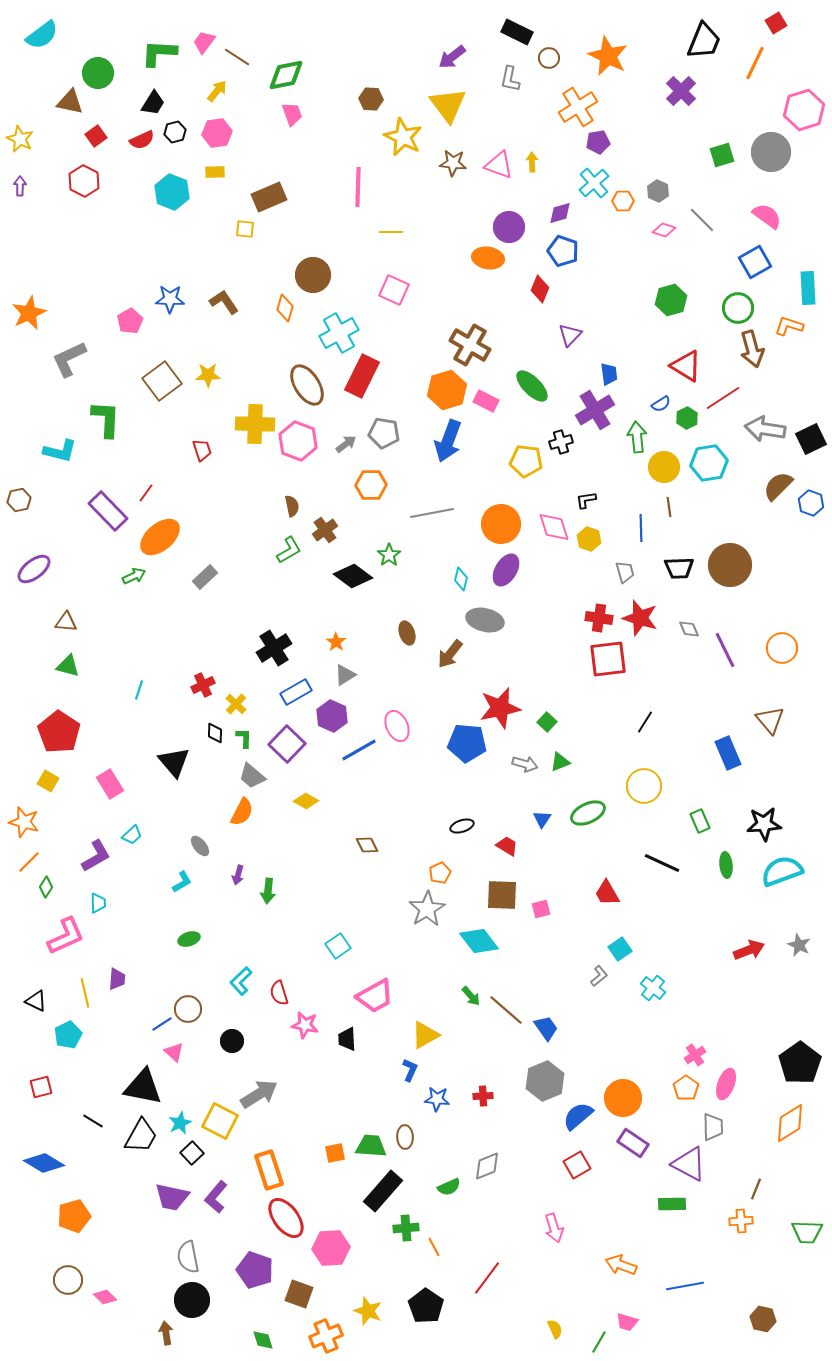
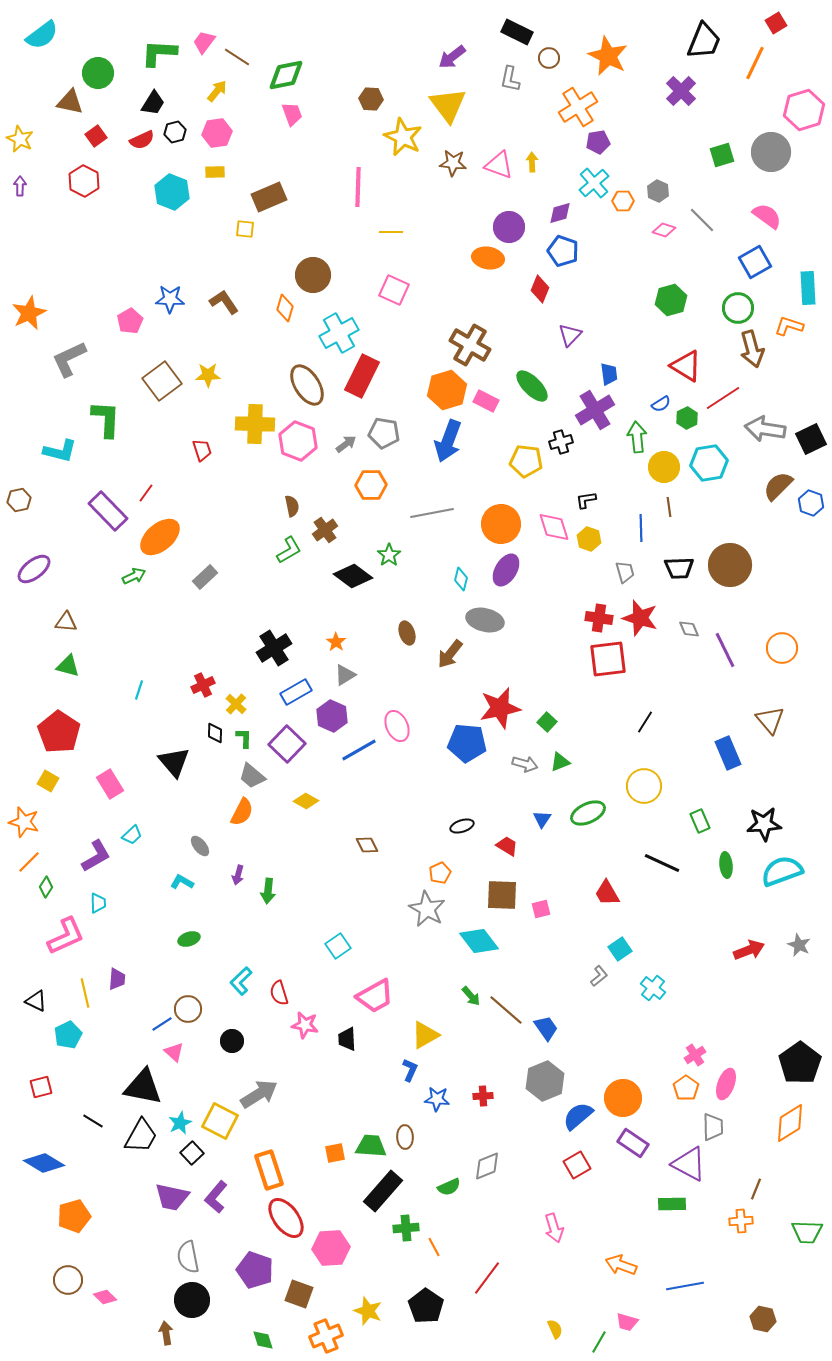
cyan L-shape at (182, 882): rotated 120 degrees counterclockwise
gray star at (427, 909): rotated 12 degrees counterclockwise
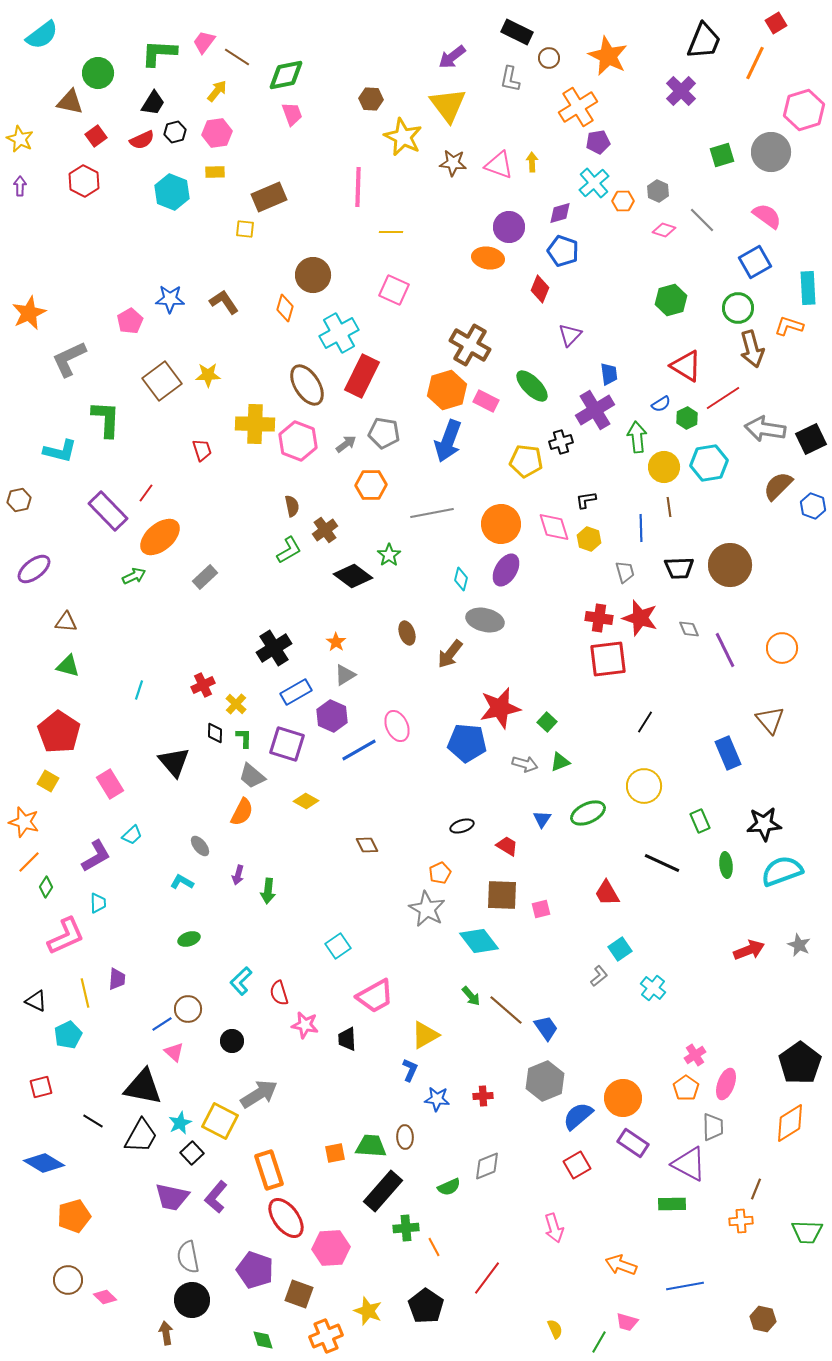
blue hexagon at (811, 503): moved 2 px right, 3 px down
purple square at (287, 744): rotated 27 degrees counterclockwise
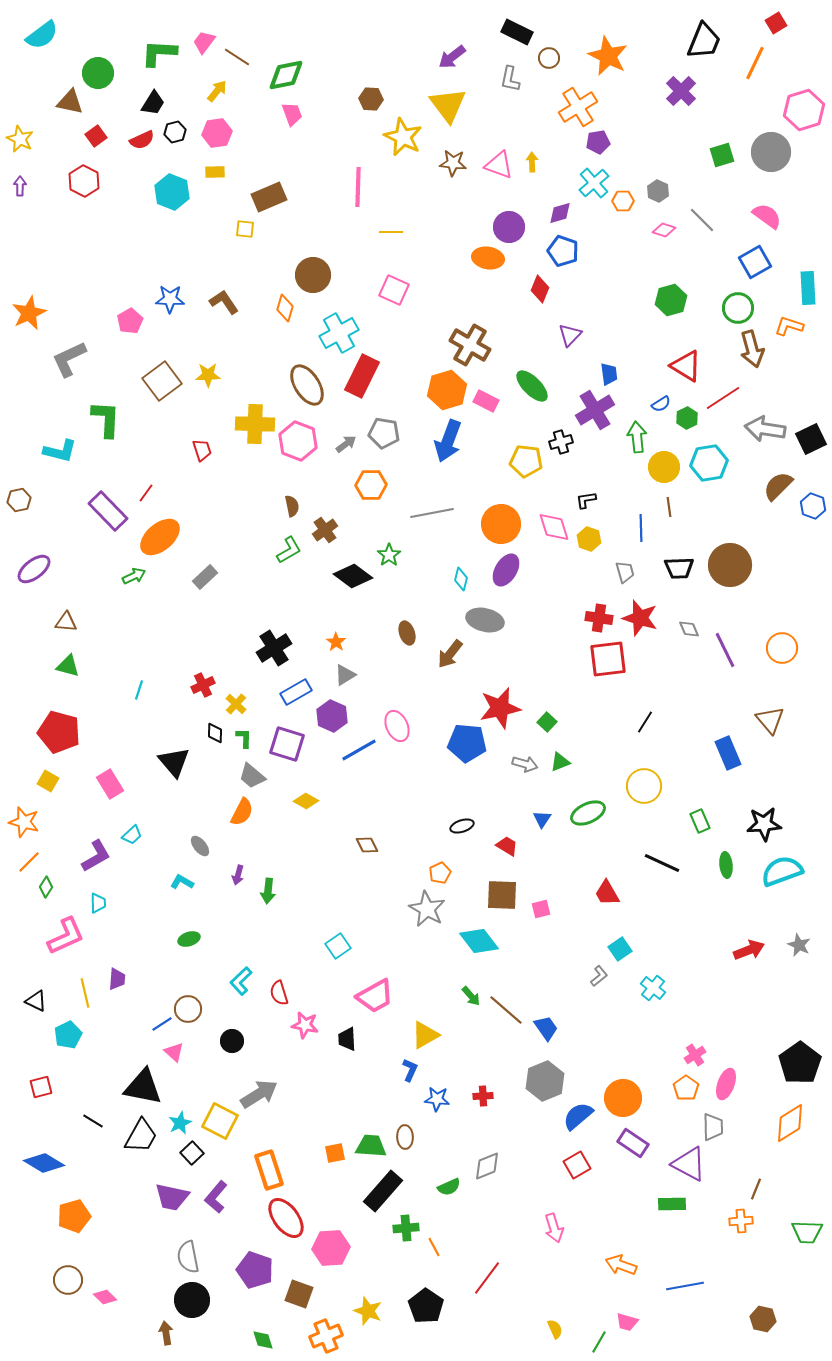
red pentagon at (59, 732): rotated 18 degrees counterclockwise
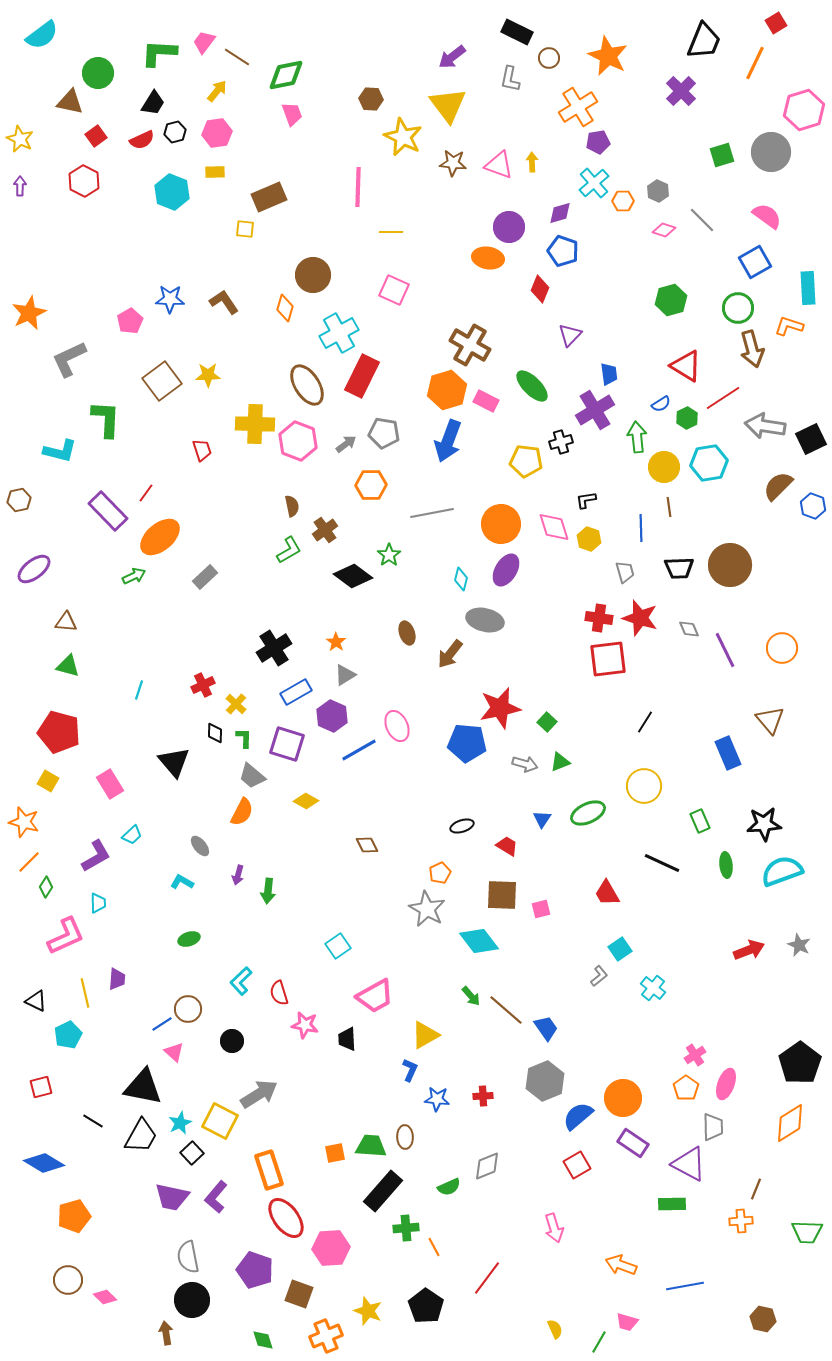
gray arrow at (765, 429): moved 3 px up
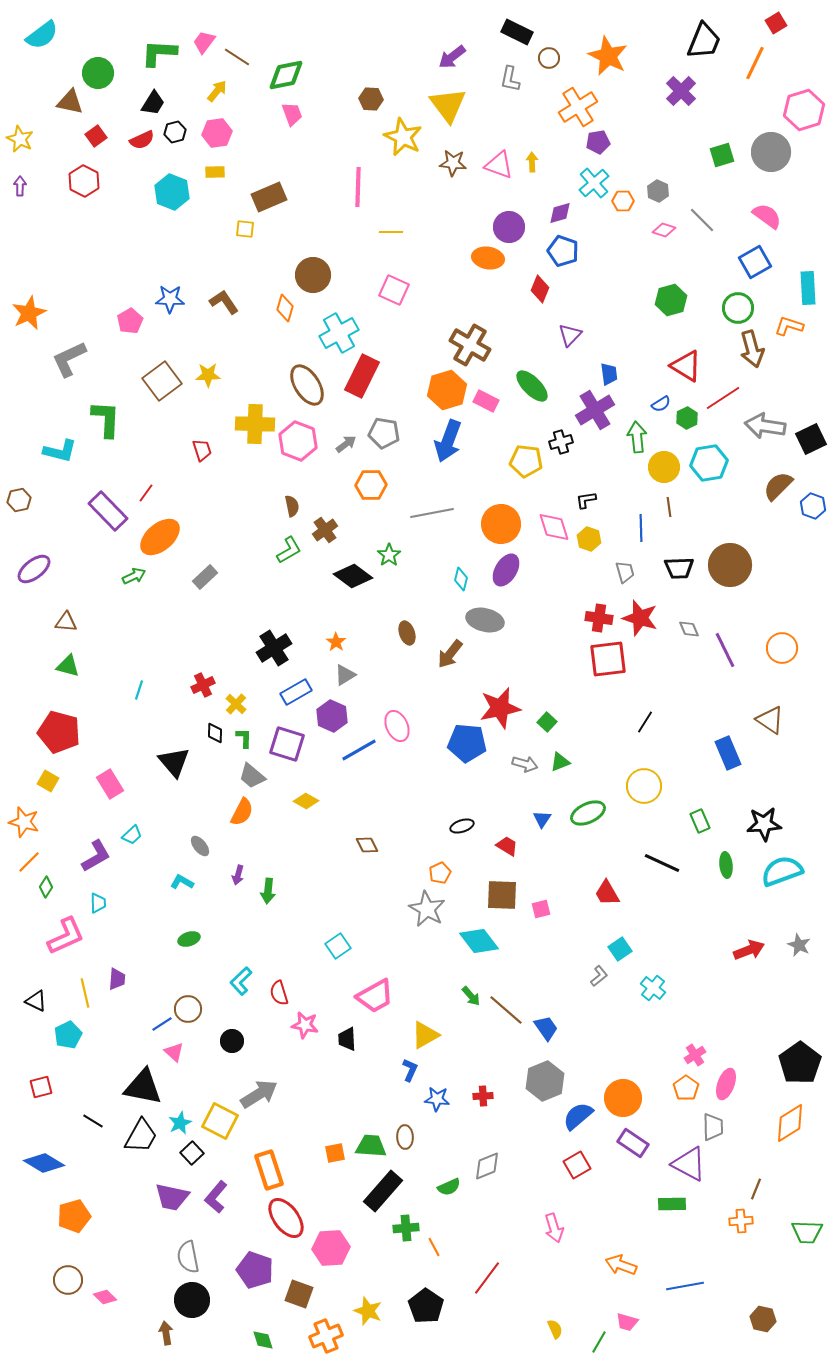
brown triangle at (770, 720): rotated 16 degrees counterclockwise
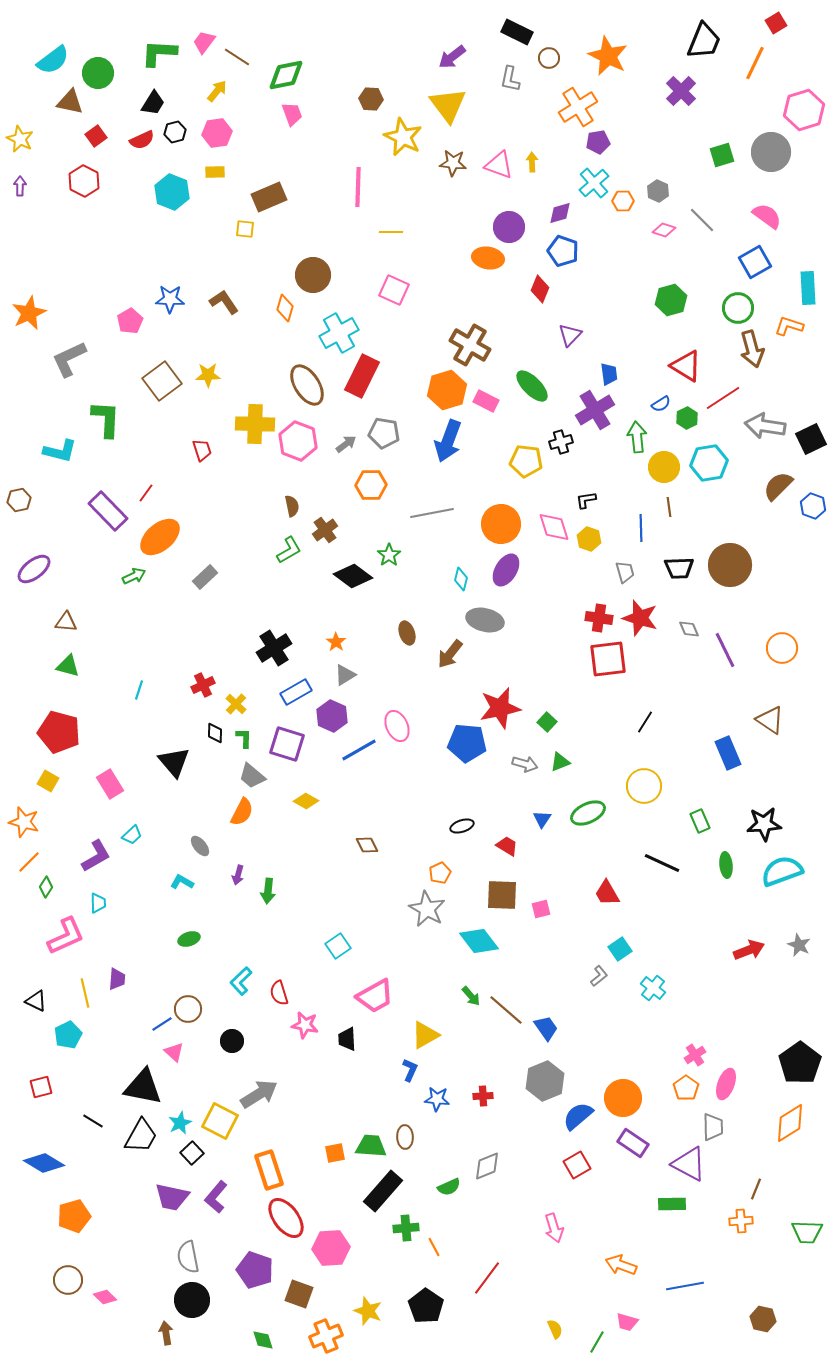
cyan semicircle at (42, 35): moved 11 px right, 25 px down
green line at (599, 1342): moved 2 px left
